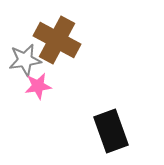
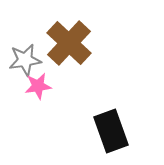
brown cross: moved 12 px right, 3 px down; rotated 15 degrees clockwise
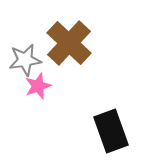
pink star: rotated 12 degrees counterclockwise
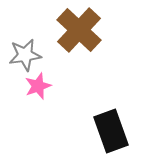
brown cross: moved 10 px right, 13 px up
gray star: moved 5 px up
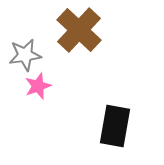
black rectangle: moved 4 px right, 5 px up; rotated 30 degrees clockwise
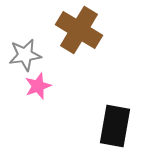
brown cross: rotated 12 degrees counterclockwise
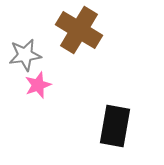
pink star: moved 1 px up
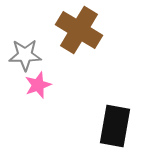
gray star: rotated 8 degrees clockwise
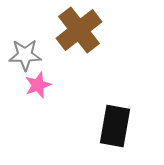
brown cross: rotated 21 degrees clockwise
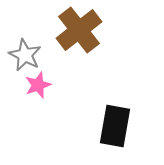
gray star: rotated 28 degrees clockwise
